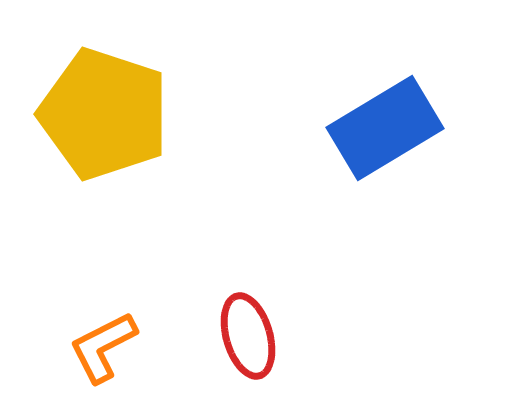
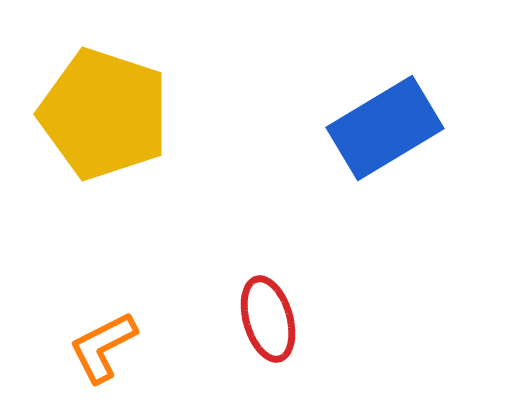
red ellipse: moved 20 px right, 17 px up
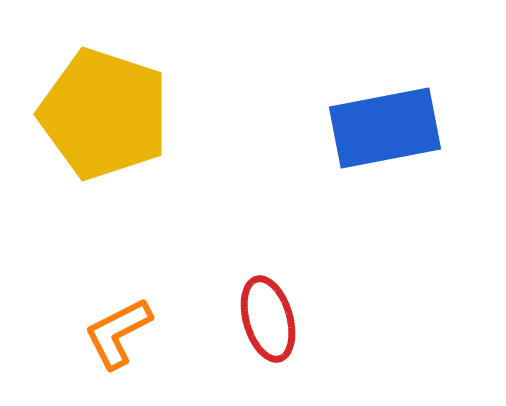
blue rectangle: rotated 20 degrees clockwise
orange L-shape: moved 15 px right, 14 px up
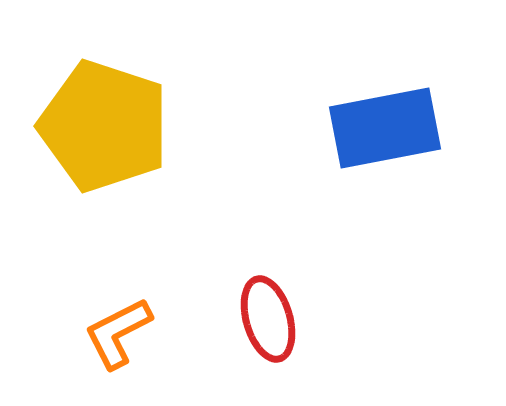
yellow pentagon: moved 12 px down
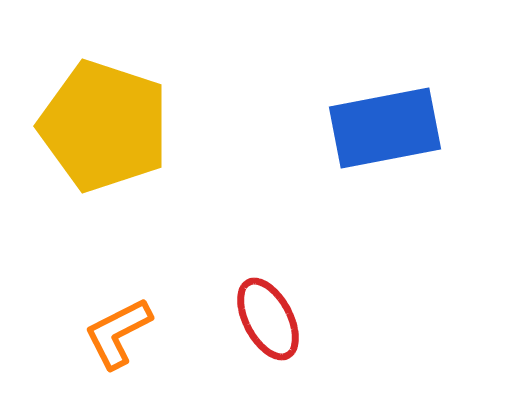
red ellipse: rotated 12 degrees counterclockwise
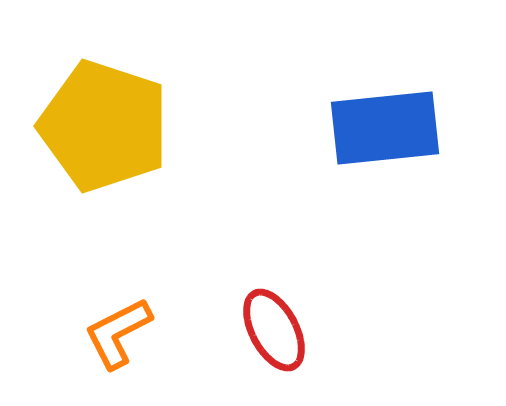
blue rectangle: rotated 5 degrees clockwise
red ellipse: moved 6 px right, 11 px down
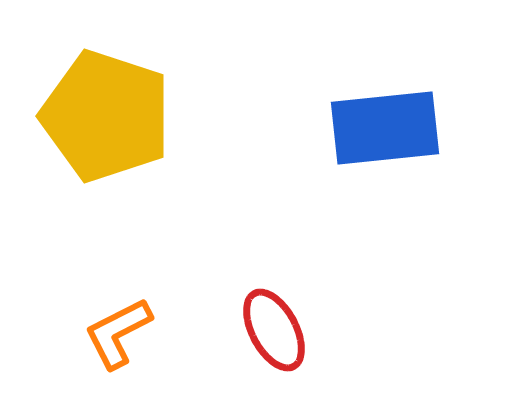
yellow pentagon: moved 2 px right, 10 px up
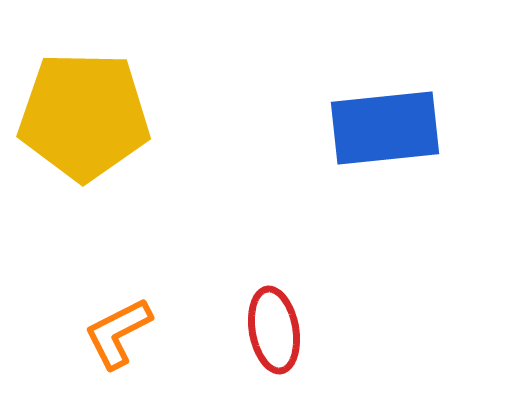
yellow pentagon: moved 22 px left; rotated 17 degrees counterclockwise
red ellipse: rotated 18 degrees clockwise
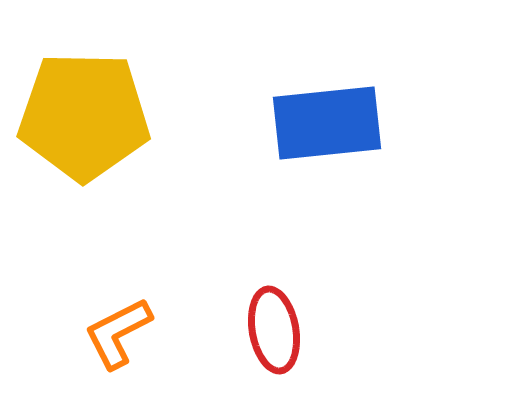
blue rectangle: moved 58 px left, 5 px up
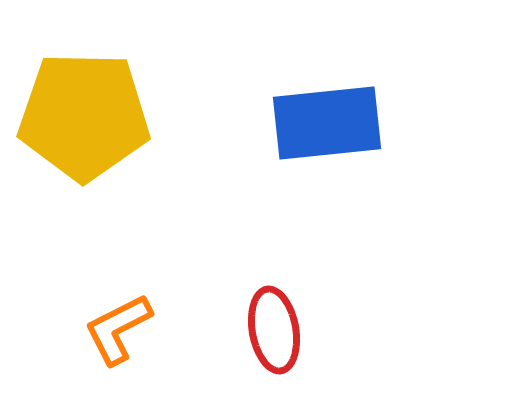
orange L-shape: moved 4 px up
